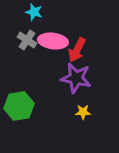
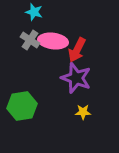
gray cross: moved 3 px right
purple star: rotated 8 degrees clockwise
green hexagon: moved 3 px right
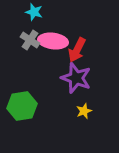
yellow star: moved 1 px right, 1 px up; rotated 21 degrees counterclockwise
